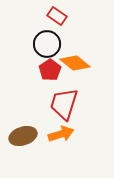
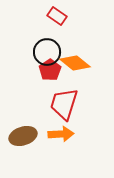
black circle: moved 8 px down
orange arrow: rotated 15 degrees clockwise
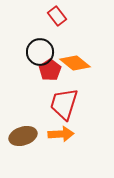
red rectangle: rotated 18 degrees clockwise
black circle: moved 7 px left
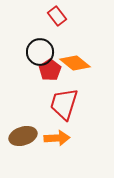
orange arrow: moved 4 px left, 4 px down
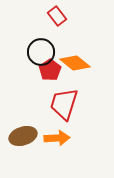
black circle: moved 1 px right
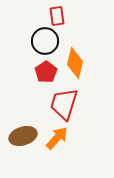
red rectangle: rotated 30 degrees clockwise
black circle: moved 4 px right, 11 px up
orange diamond: rotated 64 degrees clockwise
red pentagon: moved 4 px left, 2 px down
orange arrow: rotated 45 degrees counterclockwise
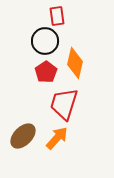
brown ellipse: rotated 28 degrees counterclockwise
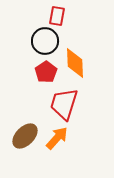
red rectangle: rotated 18 degrees clockwise
orange diamond: rotated 16 degrees counterclockwise
brown ellipse: moved 2 px right
